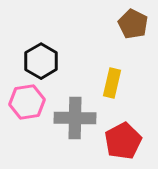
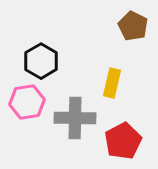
brown pentagon: moved 2 px down
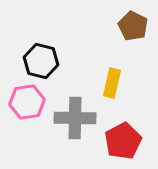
black hexagon: rotated 16 degrees counterclockwise
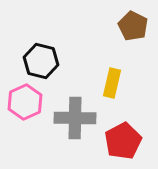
pink hexagon: moved 2 px left; rotated 16 degrees counterclockwise
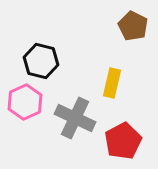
gray cross: rotated 24 degrees clockwise
